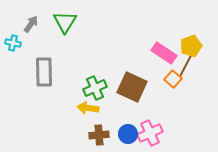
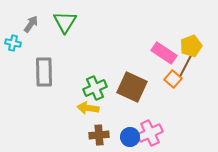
blue circle: moved 2 px right, 3 px down
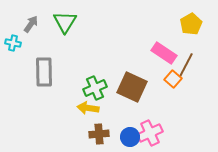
yellow pentagon: moved 22 px up; rotated 10 degrees counterclockwise
brown cross: moved 1 px up
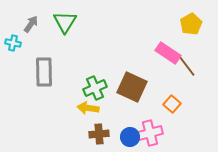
pink rectangle: moved 4 px right
brown line: rotated 65 degrees counterclockwise
orange square: moved 1 px left, 25 px down
pink cross: rotated 10 degrees clockwise
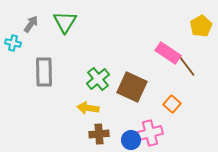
yellow pentagon: moved 10 px right, 2 px down
green cross: moved 3 px right, 9 px up; rotated 15 degrees counterclockwise
blue circle: moved 1 px right, 3 px down
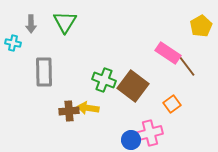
gray arrow: rotated 144 degrees clockwise
green cross: moved 6 px right, 1 px down; rotated 30 degrees counterclockwise
brown square: moved 1 px right, 1 px up; rotated 12 degrees clockwise
orange square: rotated 12 degrees clockwise
brown cross: moved 30 px left, 23 px up
